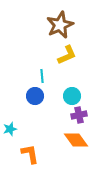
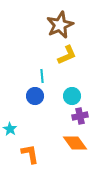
purple cross: moved 1 px right, 1 px down
cyan star: rotated 24 degrees counterclockwise
orange diamond: moved 1 px left, 3 px down
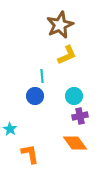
cyan circle: moved 2 px right
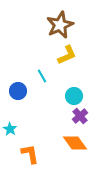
cyan line: rotated 24 degrees counterclockwise
blue circle: moved 17 px left, 5 px up
purple cross: rotated 28 degrees counterclockwise
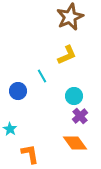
brown star: moved 10 px right, 8 px up
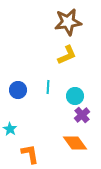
brown star: moved 2 px left, 5 px down; rotated 16 degrees clockwise
cyan line: moved 6 px right, 11 px down; rotated 32 degrees clockwise
blue circle: moved 1 px up
cyan circle: moved 1 px right
purple cross: moved 2 px right, 1 px up
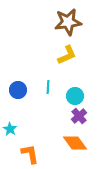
purple cross: moved 3 px left, 1 px down
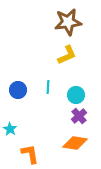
cyan circle: moved 1 px right, 1 px up
orange diamond: rotated 45 degrees counterclockwise
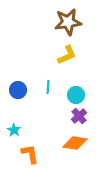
cyan star: moved 4 px right, 1 px down
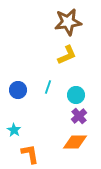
cyan line: rotated 16 degrees clockwise
orange diamond: moved 1 px up; rotated 10 degrees counterclockwise
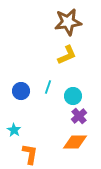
blue circle: moved 3 px right, 1 px down
cyan circle: moved 3 px left, 1 px down
orange L-shape: rotated 20 degrees clockwise
